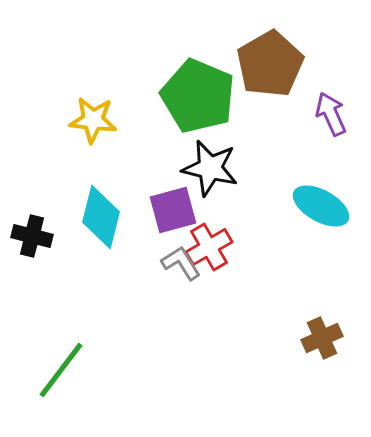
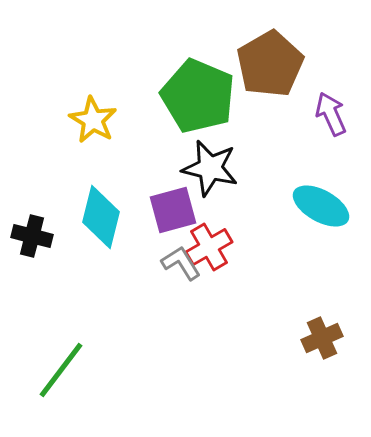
yellow star: rotated 24 degrees clockwise
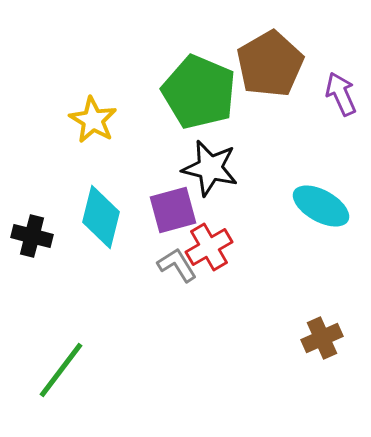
green pentagon: moved 1 px right, 4 px up
purple arrow: moved 10 px right, 20 px up
gray L-shape: moved 4 px left, 2 px down
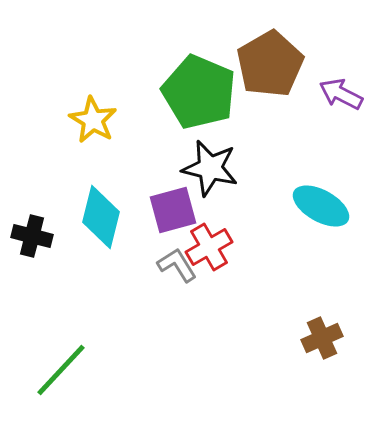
purple arrow: rotated 39 degrees counterclockwise
green line: rotated 6 degrees clockwise
